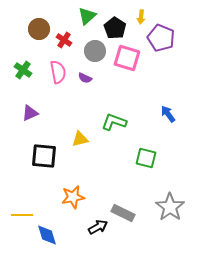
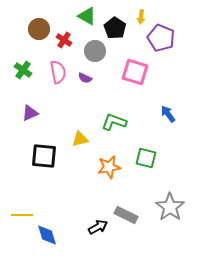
green triangle: rotated 48 degrees counterclockwise
pink square: moved 8 px right, 14 px down
orange star: moved 36 px right, 30 px up
gray rectangle: moved 3 px right, 2 px down
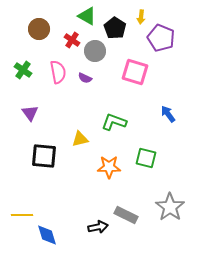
red cross: moved 8 px right
purple triangle: rotated 42 degrees counterclockwise
orange star: rotated 10 degrees clockwise
black arrow: rotated 18 degrees clockwise
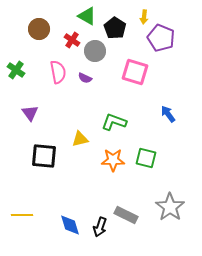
yellow arrow: moved 3 px right
green cross: moved 7 px left
orange star: moved 4 px right, 7 px up
black arrow: moved 2 px right; rotated 120 degrees clockwise
blue diamond: moved 23 px right, 10 px up
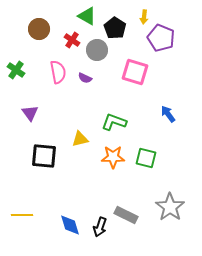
gray circle: moved 2 px right, 1 px up
orange star: moved 3 px up
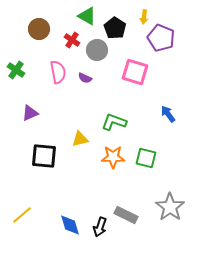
purple triangle: rotated 42 degrees clockwise
yellow line: rotated 40 degrees counterclockwise
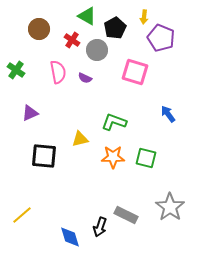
black pentagon: rotated 10 degrees clockwise
blue diamond: moved 12 px down
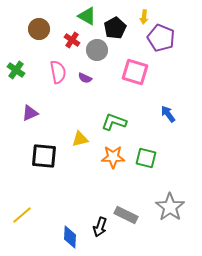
blue diamond: rotated 20 degrees clockwise
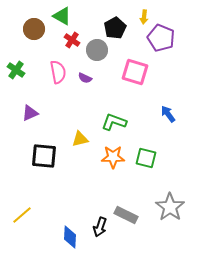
green triangle: moved 25 px left
brown circle: moved 5 px left
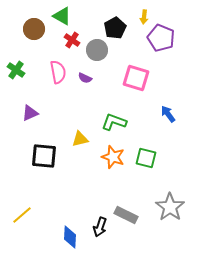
pink square: moved 1 px right, 6 px down
orange star: rotated 20 degrees clockwise
